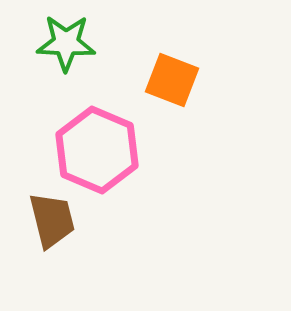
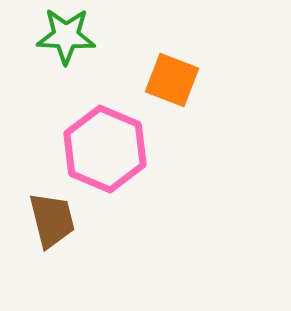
green star: moved 7 px up
pink hexagon: moved 8 px right, 1 px up
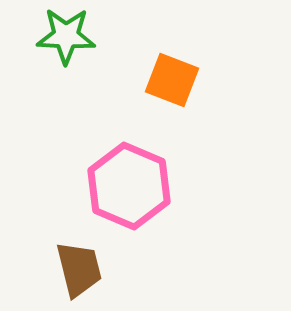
pink hexagon: moved 24 px right, 37 px down
brown trapezoid: moved 27 px right, 49 px down
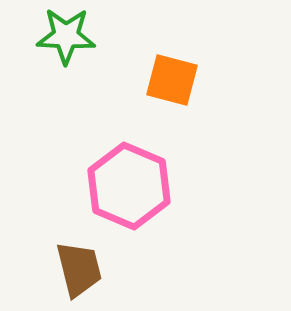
orange square: rotated 6 degrees counterclockwise
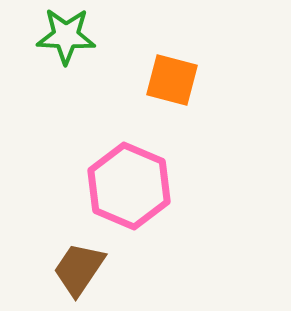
brown trapezoid: rotated 132 degrees counterclockwise
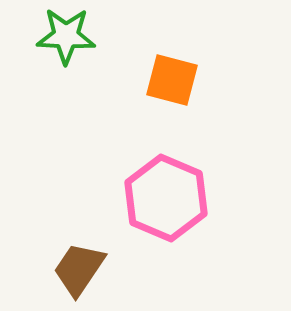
pink hexagon: moved 37 px right, 12 px down
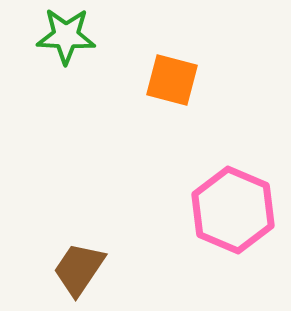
pink hexagon: moved 67 px right, 12 px down
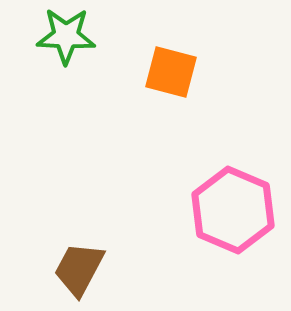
orange square: moved 1 px left, 8 px up
brown trapezoid: rotated 6 degrees counterclockwise
